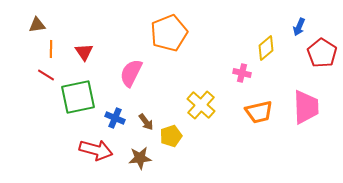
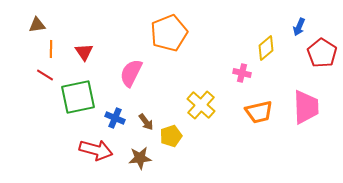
red line: moved 1 px left
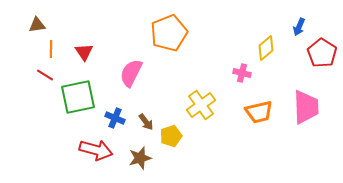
yellow cross: rotated 12 degrees clockwise
brown star: rotated 10 degrees counterclockwise
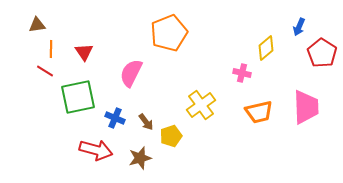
red line: moved 4 px up
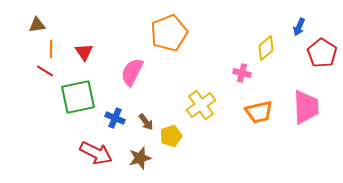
pink semicircle: moved 1 px right, 1 px up
red arrow: moved 3 px down; rotated 12 degrees clockwise
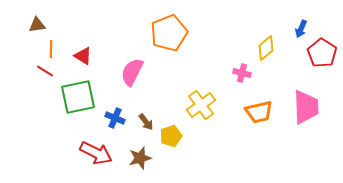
blue arrow: moved 2 px right, 2 px down
red triangle: moved 1 px left, 4 px down; rotated 24 degrees counterclockwise
